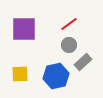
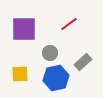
gray circle: moved 19 px left, 8 px down
blue hexagon: moved 2 px down
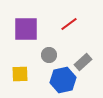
purple square: moved 2 px right
gray circle: moved 1 px left, 2 px down
blue hexagon: moved 7 px right, 2 px down
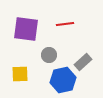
red line: moved 4 px left; rotated 30 degrees clockwise
purple square: rotated 8 degrees clockwise
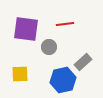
gray circle: moved 8 px up
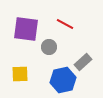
red line: rotated 36 degrees clockwise
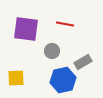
red line: rotated 18 degrees counterclockwise
gray circle: moved 3 px right, 4 px down
gray rectangle: rotated 12 degrees clockwise
yellow square: moved 4 px left, 4 px down
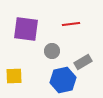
red line: moved 6 px right; rotated 18 degrees counterclockwise
yellow square: moved 2 px left, 2 px up
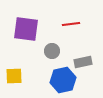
gray rectangle: rotated 18 degrees clockwise
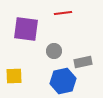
red line: moved 8 px left, 11 px up
gray circle: moved 2 px right
blue hexagon: moved 1 px down
